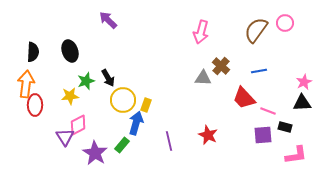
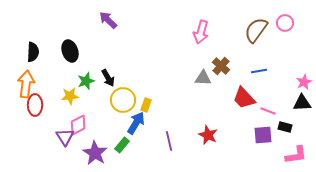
blue arrow: rotated 15 degrees clockwise
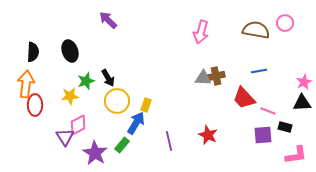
brown semicircle: rotated 64 degrees clockwise
brown cross: moved 5 px left, 10 px down; rotated 36 degrees clockwise
yellow circle: moved 6 px left, 1 px down
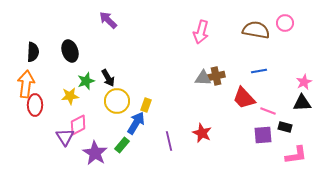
red star: moved 6 px left, 2 px up
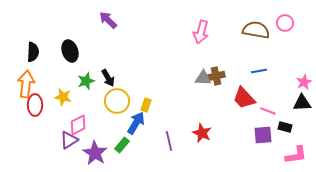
yellow star: moved 7 px left, 1 px down; rotated 18 degrees clockwise
purple triangle: moved 4 px right, 3 px down; rotated 30 degrees clockwise
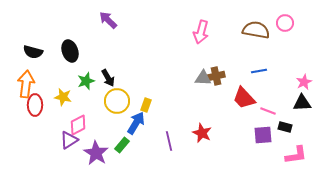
black semicircle: rotated 102 degrees clockwise
purple star: moved 1 px right
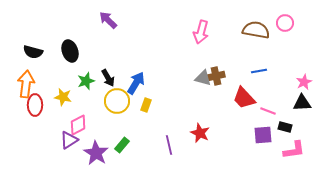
gray triangle: rotated 12 degrees clockwise
blue arrow: moved 40 px up
red star: moved 2 px left
purple line: moved 4 px down
pink L-shape: moved 2 px left, 5 px up
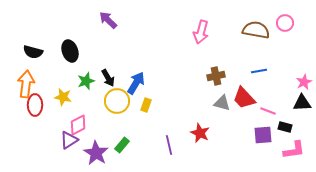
gray triangle: moved 19 px right, 25 px down
